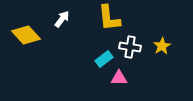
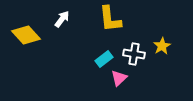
yellow L-shape: moved 1 px right, 1 px down
white cross: moved 4 px right, 7 px down
pink triangle: rotated 42 degrees counterclockwise
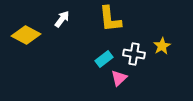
yellow diamond: rotated 20 degrees counterclockwise
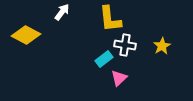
white arrow: moved 7 px up
white cross: moved 9 px left, 9 px up
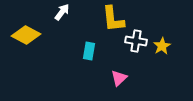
yellow L-shape: moved 3 px right
white cross: moved 11 px right, 4 px up
cyan rectangle: moved 15 px left, 8 px up; rotated 42 degrees counterclockwise
